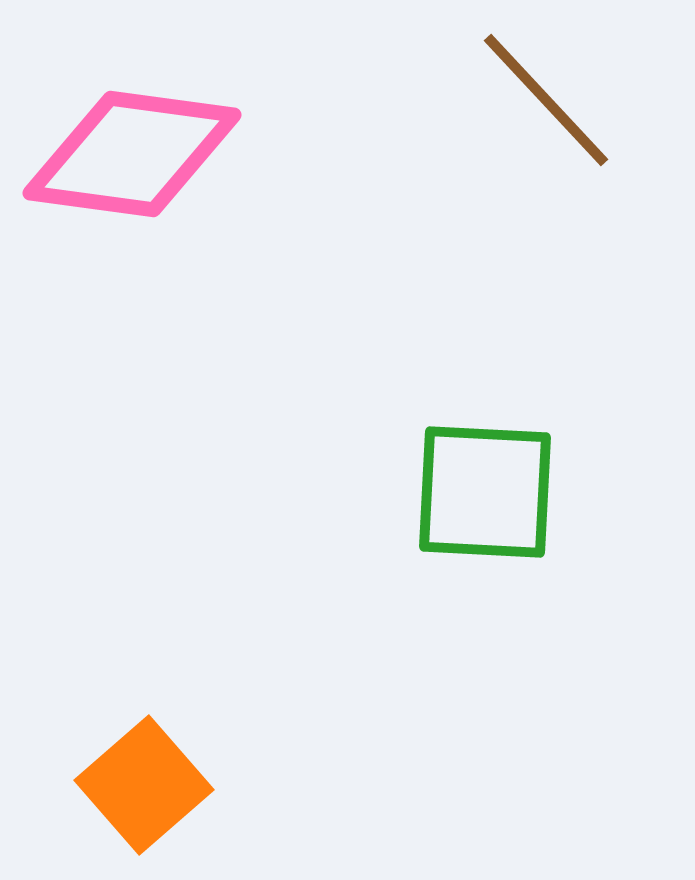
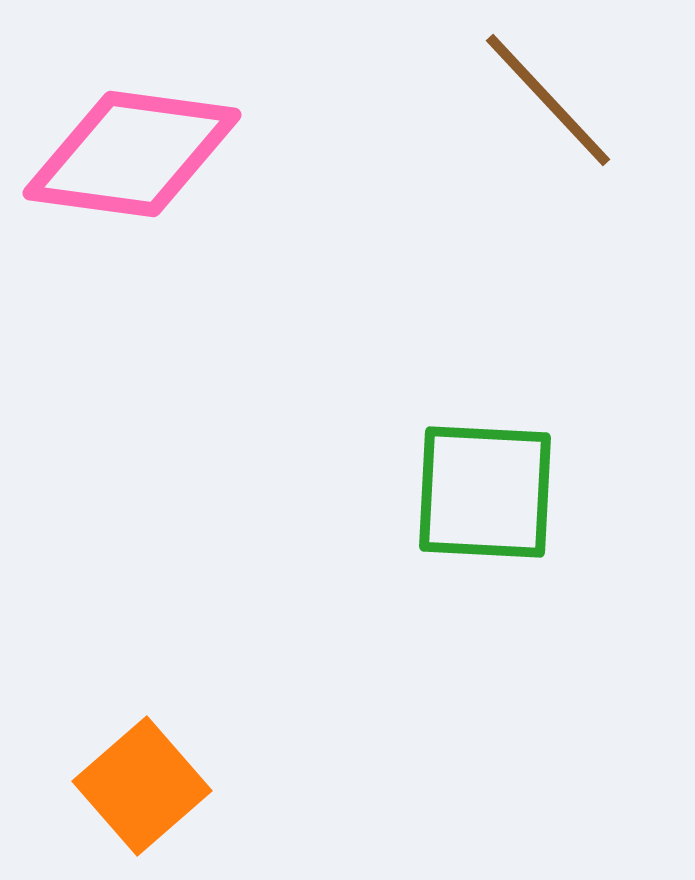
brown line: moved 2 px right
orange square: moved 2 px left, 1 px down
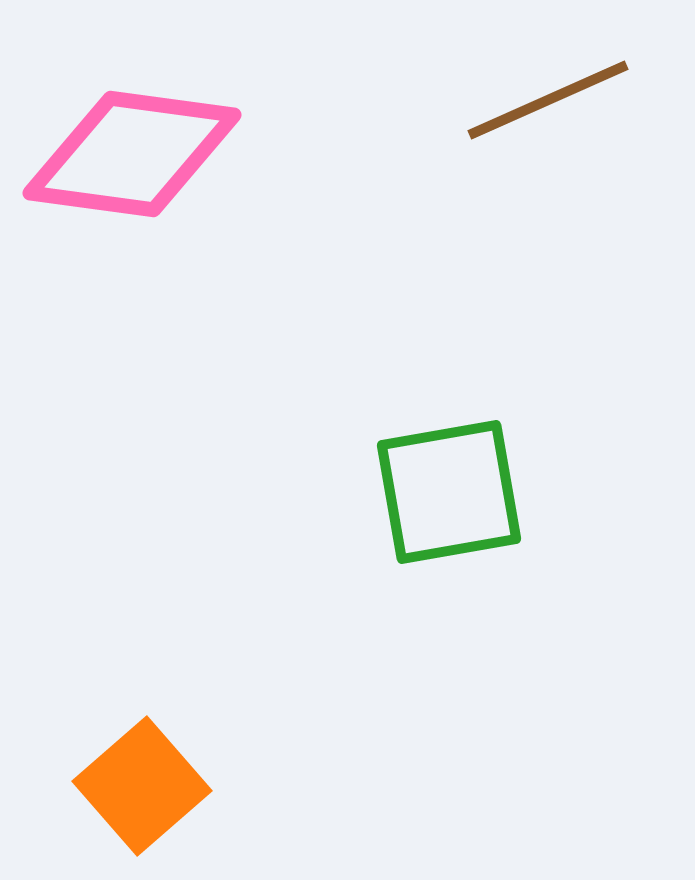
brown line: rotated 71 degrees counterclockwise
green square: moved 36 px left; rotated 13 degrees counterclockwise
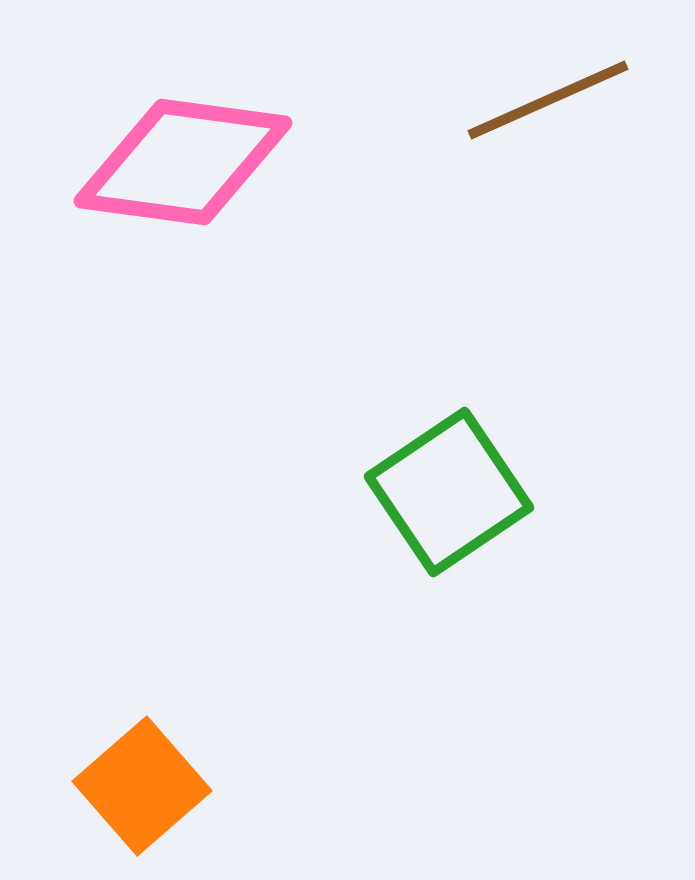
pink diamond: moved 51 px right, 8 px down
green square: rotated 24 degrees counterclockwise
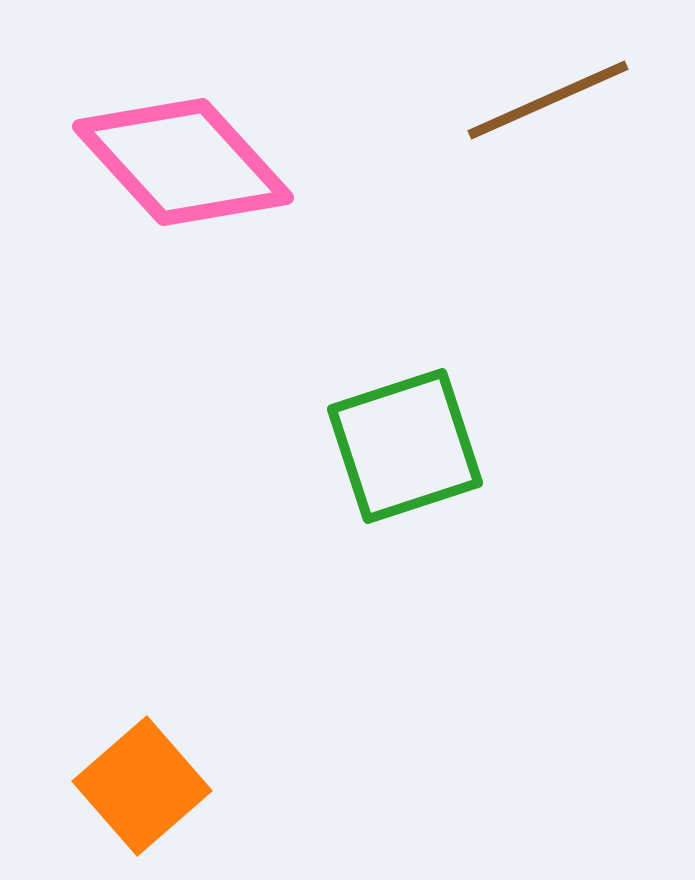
pink diamond: rotated 40 degrees clockwise
green square: moved 44 px left, 46 px up; rotated 16 degrees clockwise
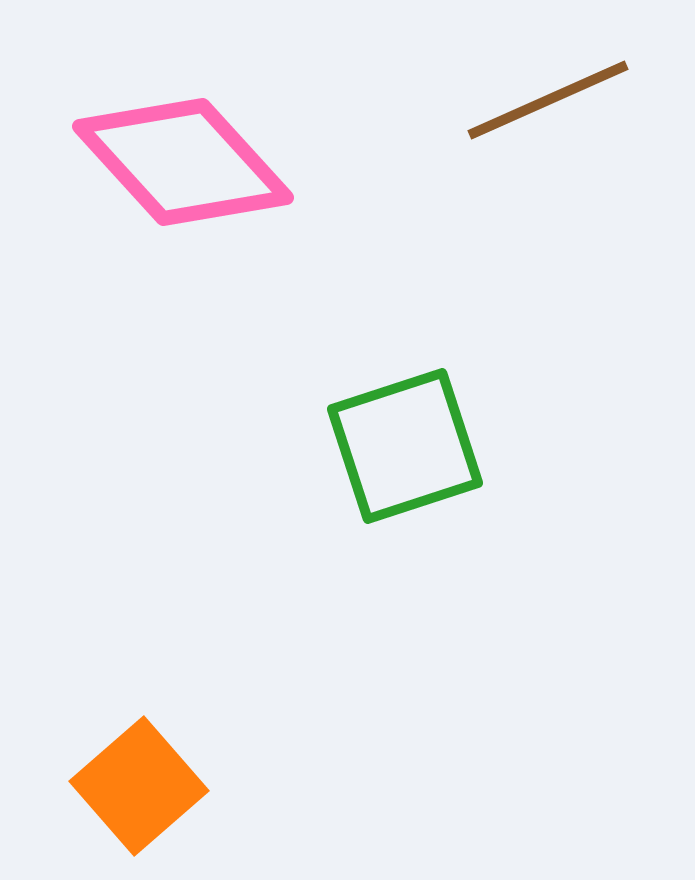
orange square: moved 3 px left
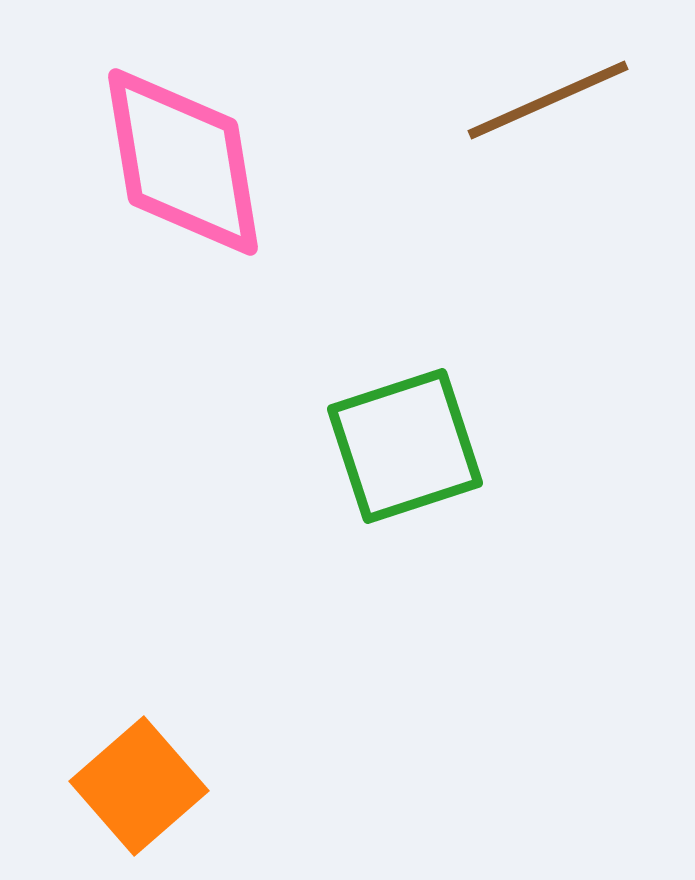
pink diamond: rotated 33 degrees clockwise
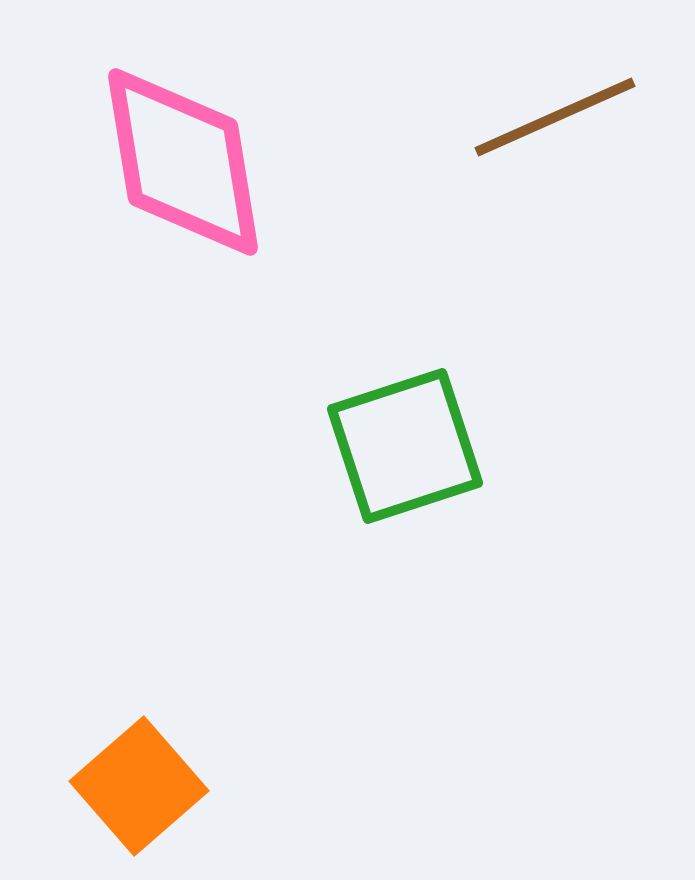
brown line: moved 7 px right, 17 px down
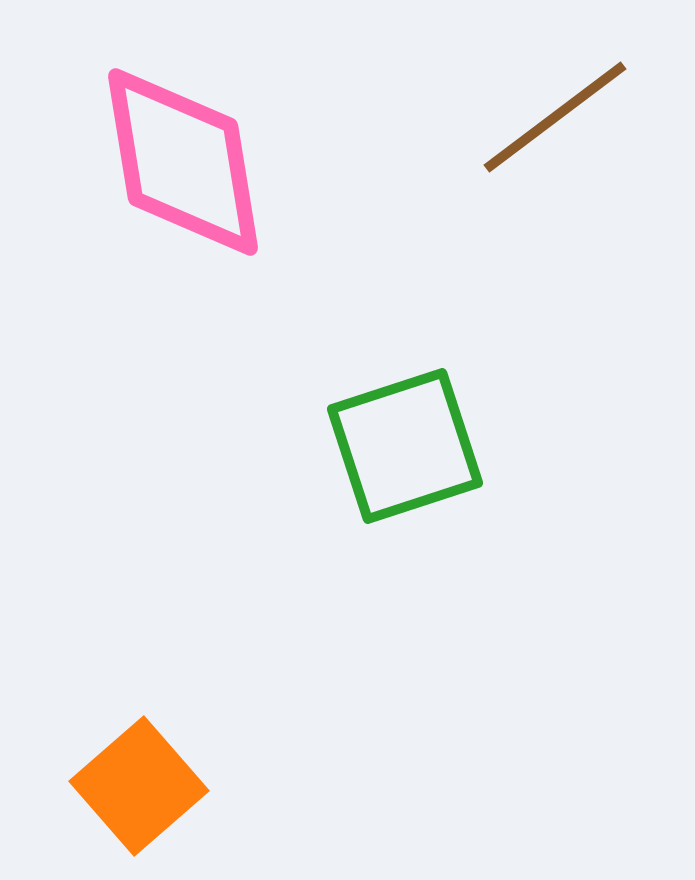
brown line: rotated 13 degrees counterclockwise
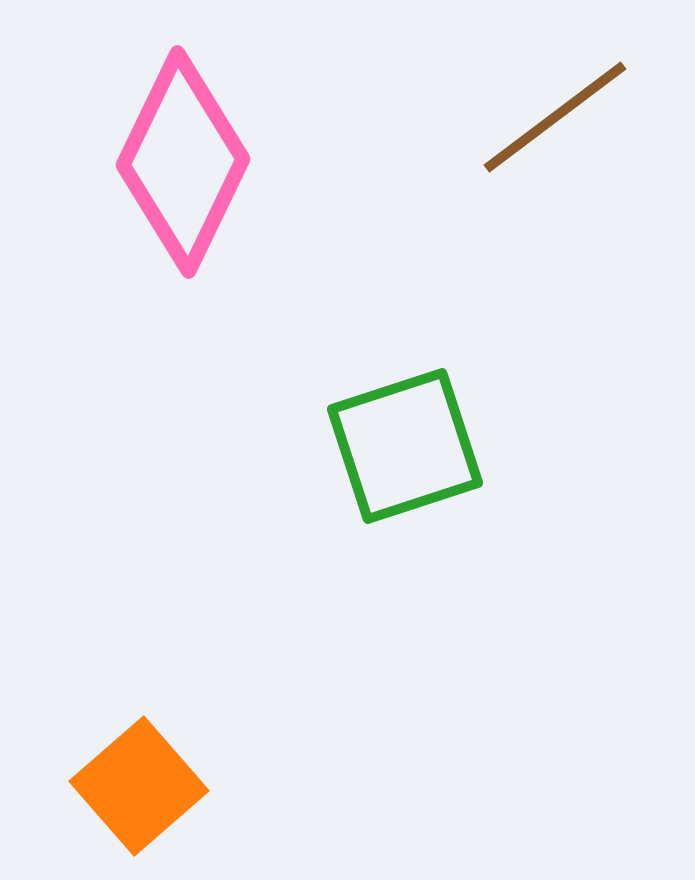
pink diamond: rotated 35 degrees clockwise
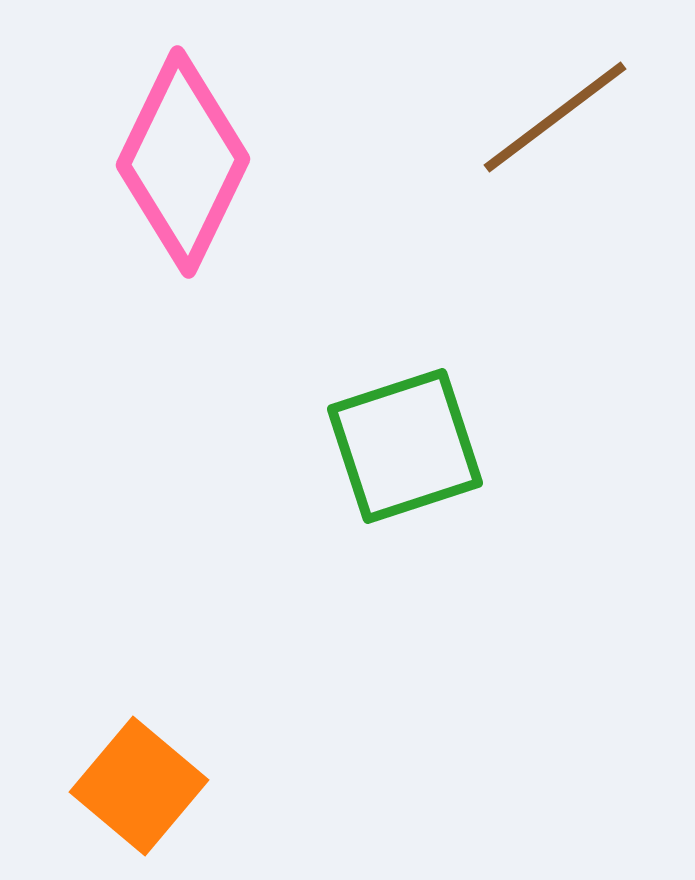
orange square: rotated 9 degrees counterclockwise
